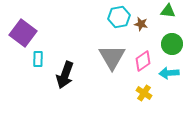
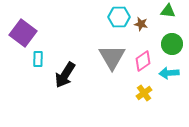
cyan hexagon: rotated 10 degrees clockwise
black arrow: rotated 12 degrees clockwise
yellow cross: rotated 21 degrees clockwise
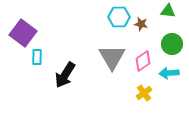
cyan rectangle: moved 1 px left, 2 px up
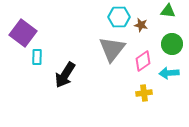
brown star: moved 1 px down
gray triangle: moved 8 px up; rotated 8 degrees clockwise
yellow cross: rotated 28 degrees clockwise
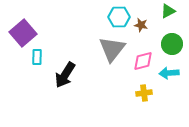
green triangle: rotated 35 degrees counterclockwise
purple square: rotated 12 degrees clockwise
pink diamond: rotated 20 degrees clockwise
